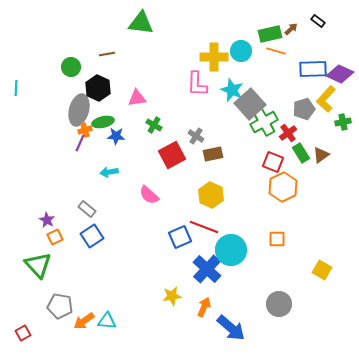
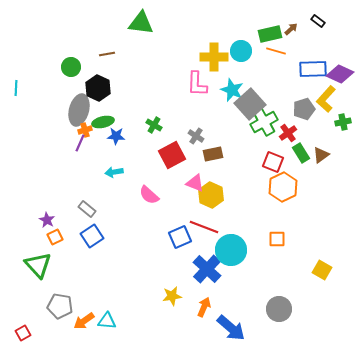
pink triangle at (137, 98): moved 58 px right, 85 px down; rotated 30 degrees clockwise
cyan arrow at (109, 172): moved 5 px right
gray circle at (279, 304): moved 5 px down
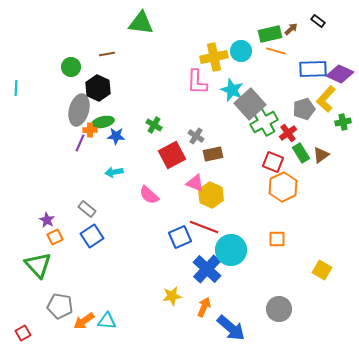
yellow cross at (214, 57): rotated 12 degrees counterclockwise
pink L-shape at (197, 84): moved 2 px up
orange cross at (85, 130): moved 5 px right; rotated 16 degrees clockwise
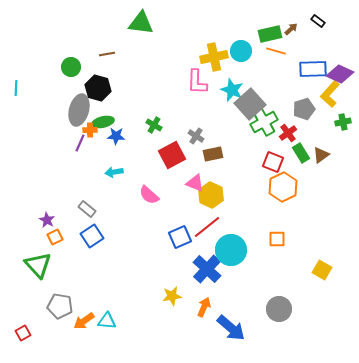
black hexagon at (98, 88): rotated 10 degrees counterclockwise
yellow L-shape at (326, 99): moved 4 px right, 5 px up
red line at (204, 227): moved 3 px right; rotated 60 degrees counterclockwise
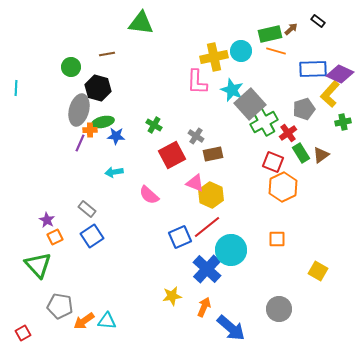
yellow square at (322, 270): moved 4 px left, 1 px down
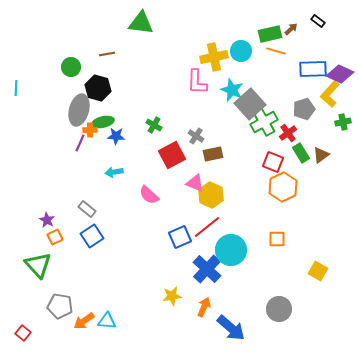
red square at (23, 333): rotated 21 degrees counterclockwise
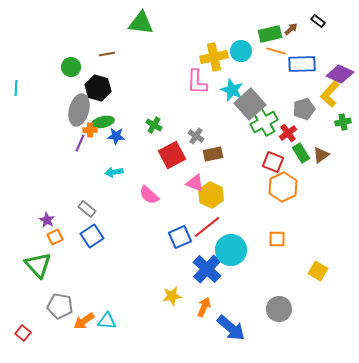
blue rectangle at (313, 69): moved 11 px left, 5 px up
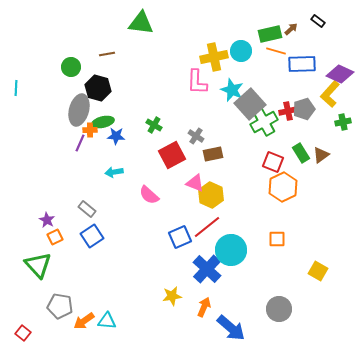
red cross at (288, 133): moved 22 px up; rotated 24 degrees clockwise
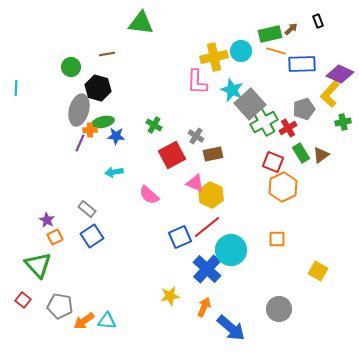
black rectangle at (318, 21): rotated 32 degrees clockwise
red cross at (288, 111): moved 17 px down; rotated 18 degrees counterclockwise
yellow star at (172, 296): moved 2 px left
red square at (23, 333): moved 33 px up
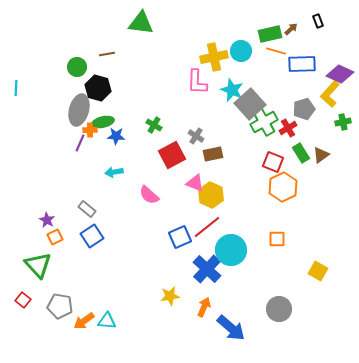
green circle at (71, 67): moved 6 px right
